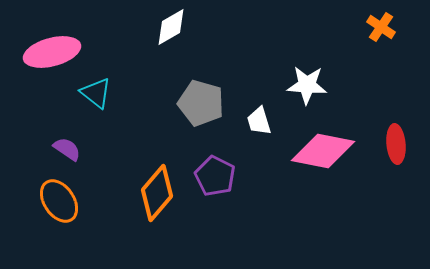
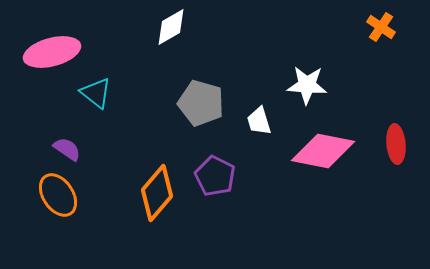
orange ellipse: moved 1 px left, 6 px up
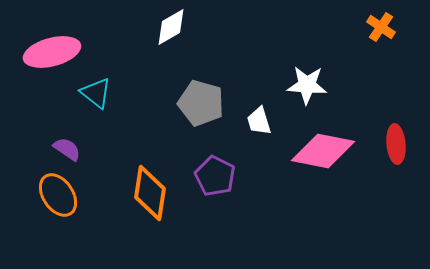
orange diamond: moved 7 px left; rotated 32 degrees counterclockwise
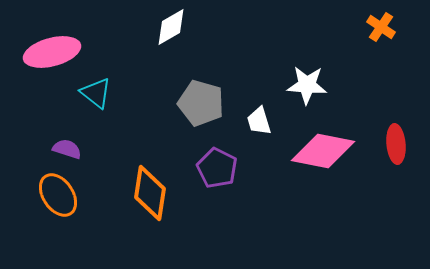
purple semicircle: rotated 16 degrees counterclockwise
purple pentagon: moved 2 px right, 8 px up
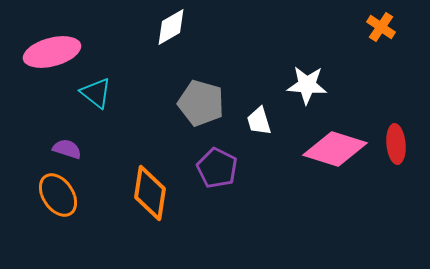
pink diamond: moved 12 px right, 2 px up; rotated 6 degrees clockwise
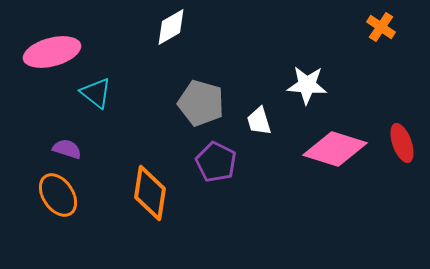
red ellipse: moved 6 px right, 1 px up; rotated 15 degrees counterclockwise
purple pentagon: moved 1 px left, 6 px up
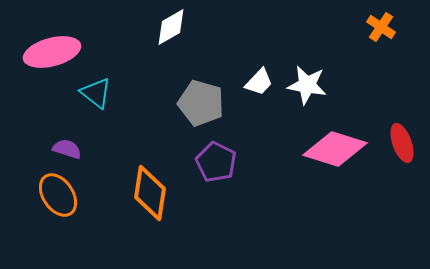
white star: rotated 6 degrees clockwise
white trapezoid: moved 39 px up; rotated 120 degrees counterclockwise
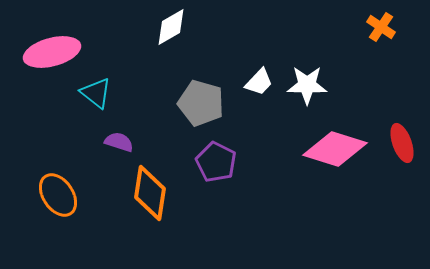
white star: rotated 9 degrees counterclockwise
purple semicircle: moved 52 px right, 7 px up
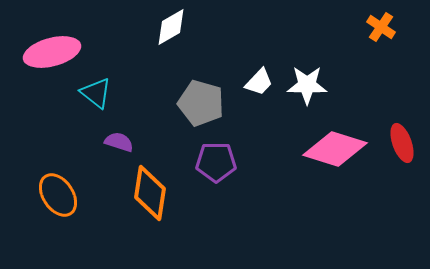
purple pentagon: rotated 27 degrees counterclockwise
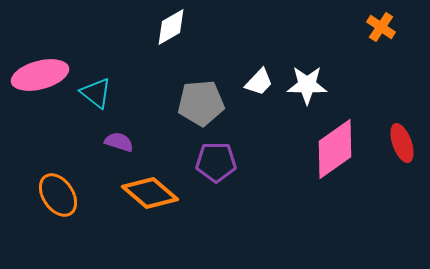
pink ellipse: moved 12 px left, 23 px down
gray pentagon: rotated 21 degrees counterclockwise
pink diamond: rotated 52 degrees counterclockwise
orange diamond: rotated 58 degrees counterclockwise
